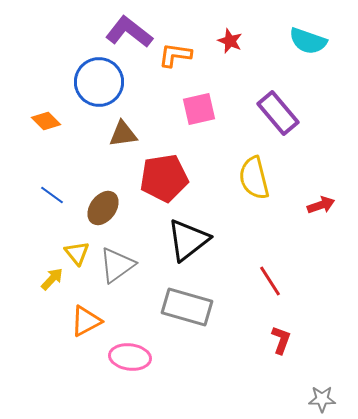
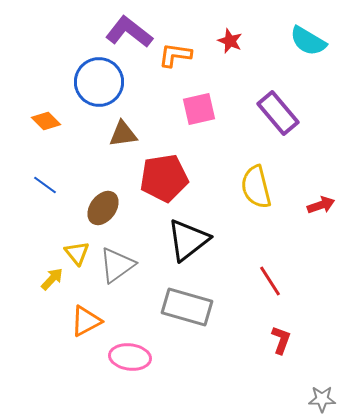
cyan semicircle: rotated 12 degrees clockwise
yellow semicircle: moved 2 px right, 9 px down
blue line: moved 7 px left, 10 px up
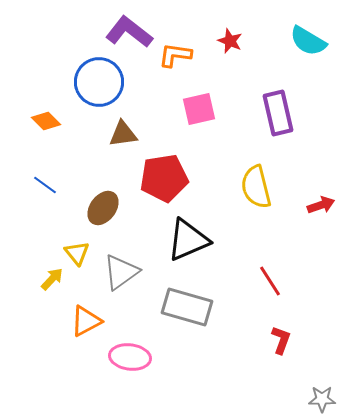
purple rectangle: rotated 27 degrees clockwise
black triangle: rotated 15 degrees clockwise
gray triangle: moved 4 px right, 7 px down
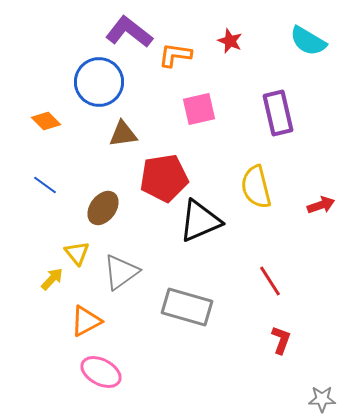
black triangle: moved 12 px right, 19 px up
pink ellipse: moved 29 px left, 15 px down; rotated 21 degrees clockwise
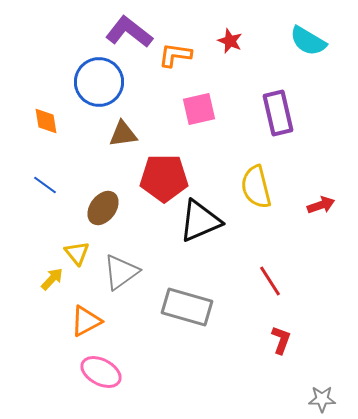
orange diamond: rotated 36 degrees clockwise
red pentagon: rotated 9 degrees clockwise
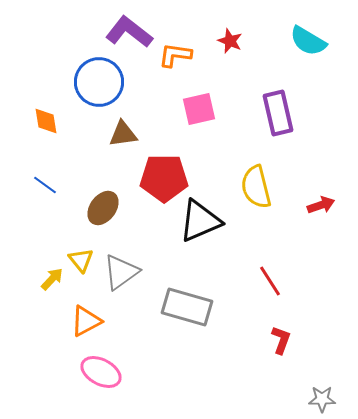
yellow triangle: moved 4 px right, 7 px down
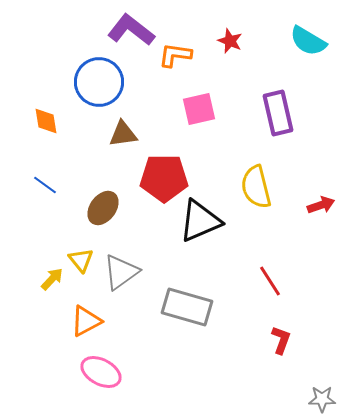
purple L-shape: moved 2 px right, 2 px up
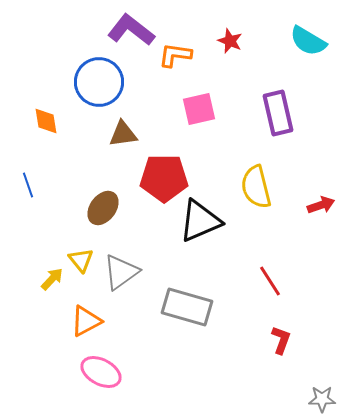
blue line: moved 17 px left; rotated 35 degrees clockwise
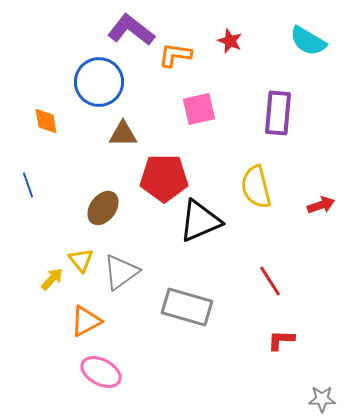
purple rectangle: rotated 18 degrees clockwise
brown triangle: rotated 8 degrees clockwise
red L-shape: rotated 108 degrees counterclockwise
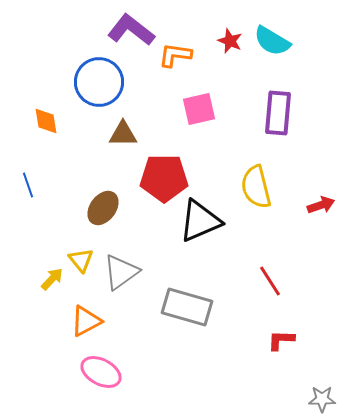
cyan semicircle: moved 36 px left
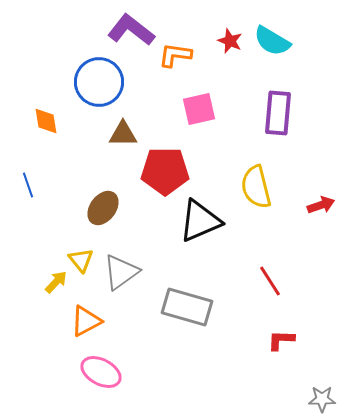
red pentagon: moved 1 px right, 7 px up
yellow arrow: moved 4 px right, 3 px down
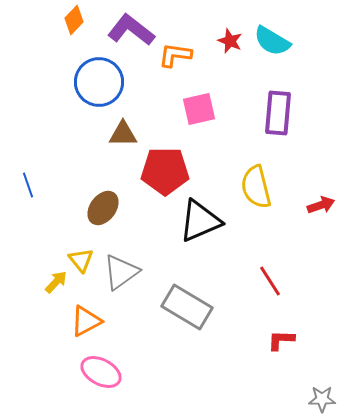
orange diamond: moved 28 px right, 101 px up; rotated 52 degrees clockwise
gray rectangle: rotated 15 degrees clockwise
